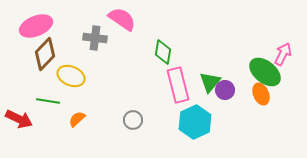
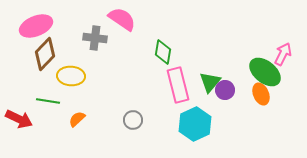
yellow ellipse: rotated 20 degrees counterclockwise
cyan hexagon: moved 2 px down
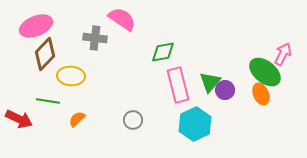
green diamond: rotated 70 degrees clockwise
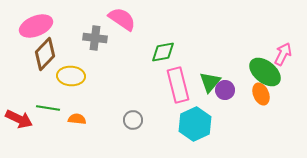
green line: moved 7 px down
orange semicircle: rotated 48 degrees clockwise
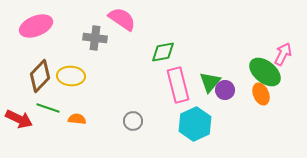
brown diamond: moved 5 px left, 22 px down
green line: rotated 10 degrees clockwise
gray circle: moved 1 px down
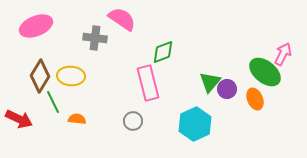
green diamond: rotated 10 degrees counterclockwise
brown diamond: rotated 12 degrees counterclockwise
pink rectangle: moved 30 px left, 2 px up
purple circle: moved 2 px right, 1 px up
orange ellipse: moved 6 px left, 5 px down
green line: moved 5 px right, 6 px up; rotated 45 degrees clockwise
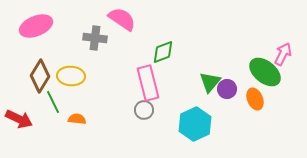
gray circle: moved 11 px right, 11 px up
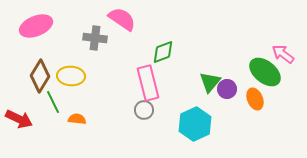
pink arrow: rotated 80 degrees counterclockwise
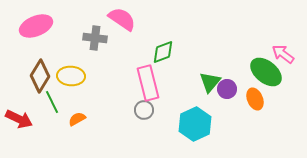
green ellipse: moved 1 px right
green line: moved 1 px left
orange semicircle: rotated 36 degrees counterclockwise
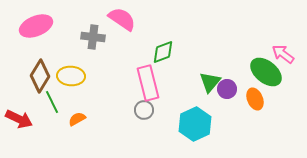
gray cross: moved 2 px left, 1 px up
